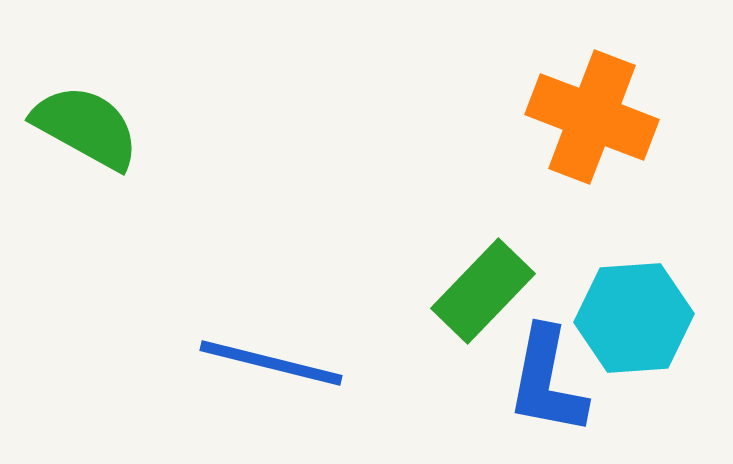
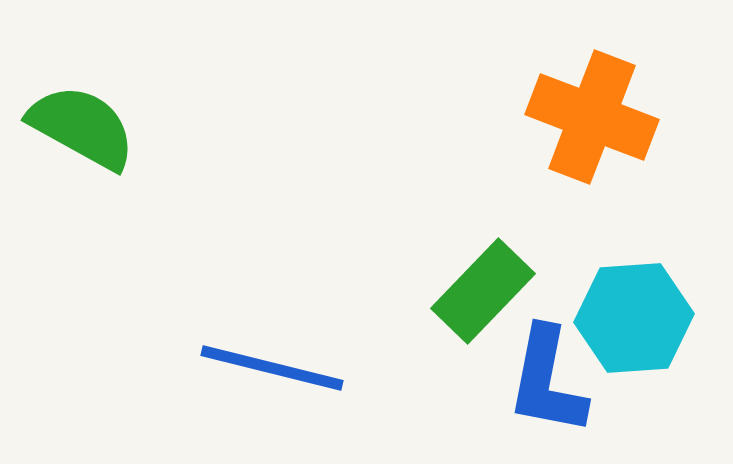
green semicircle: moved 4 px left
blue line: moved 1 px right, 5 px down
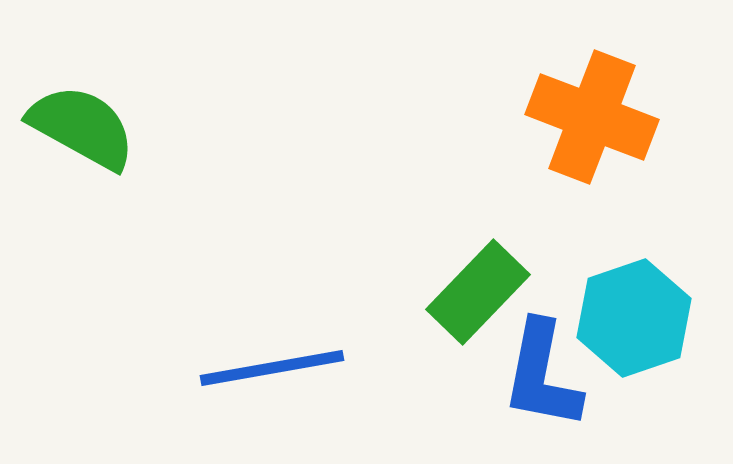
green rectangle: moved 5 px left, 1 px down
cyan hexagon: rotated 15 degrees counterclockwise
blue line: rotated 24 degrees counterclockwise
blue L-shape: moved 5 px left, 6 px up
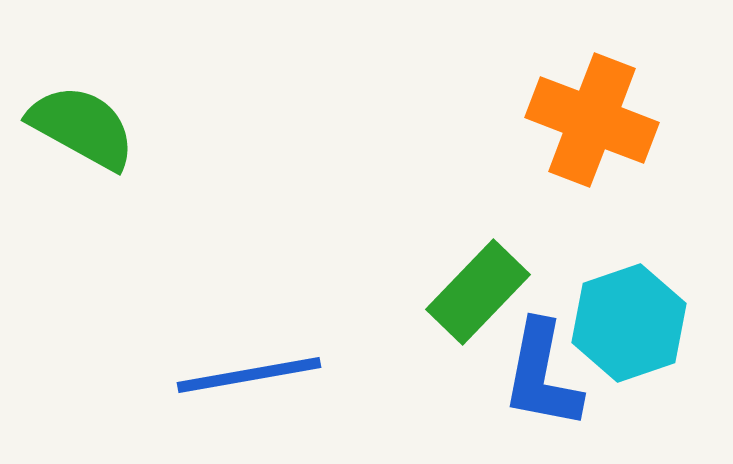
orange cross: moved 3 px down
cyan hexagon: moved 5 px left, 5 px down
blue line: moved 23 px left, 7 px down
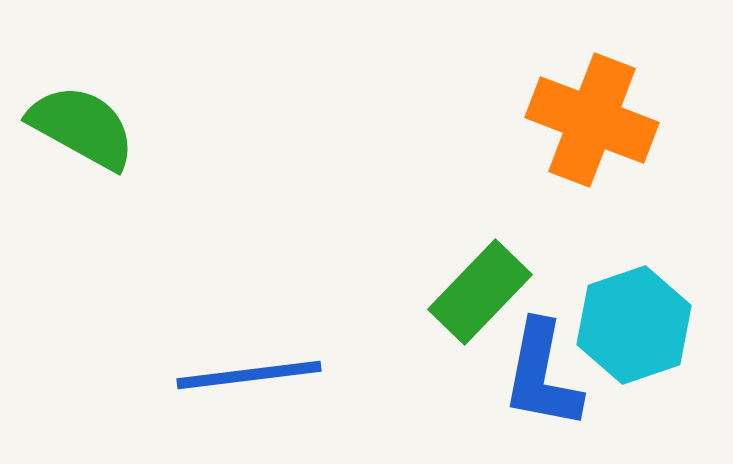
green rectangle: moved 2 px right
cyan hexagon: moved 5 px right, 2 px down
blue line: rotated 3 degrees clockwise
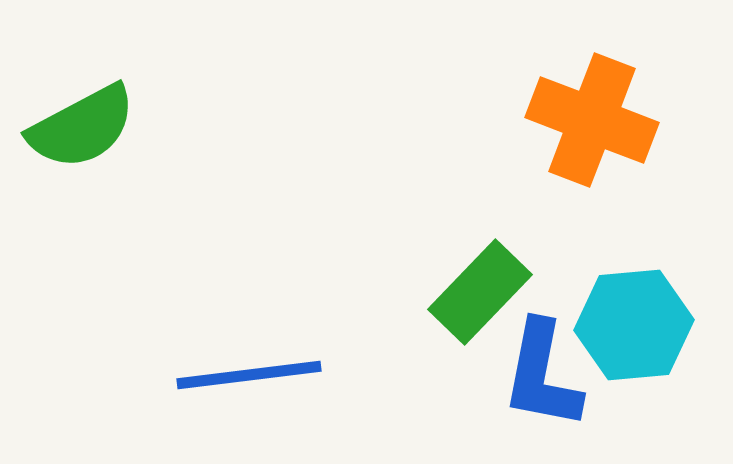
green semicircle: rotated 123 degrees clockwise
cyan hexagon: rotated 14 degrees clockwise
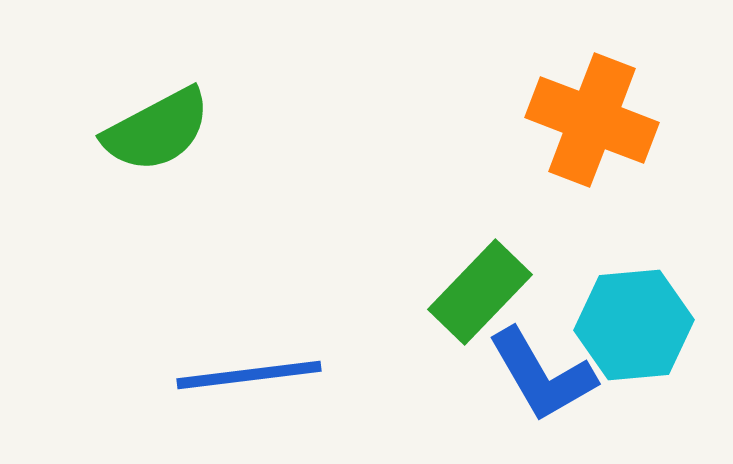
green semicircle: moved 75 px right, 3 px down
blue L-shape: rotated 41 degrees counterclockwise
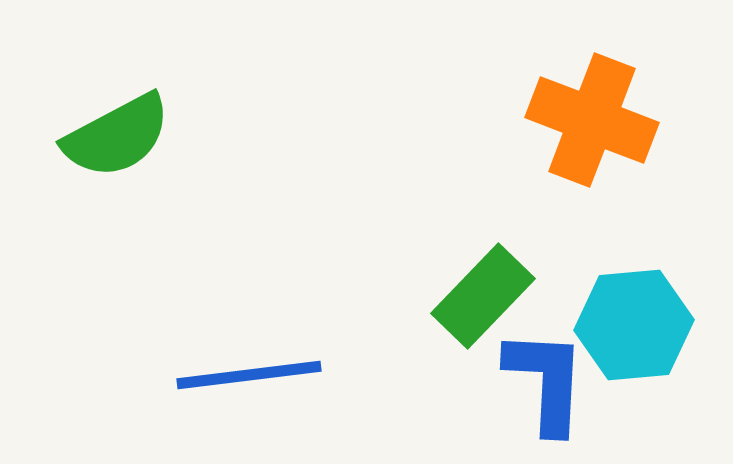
green semicircle: moved 40 px left, 6 px down
green rectangle: moved 3 px right, 4 px down
blue L-shape: moved 4 px right, 6 px down; rotated 147 degrees counterclockwise
